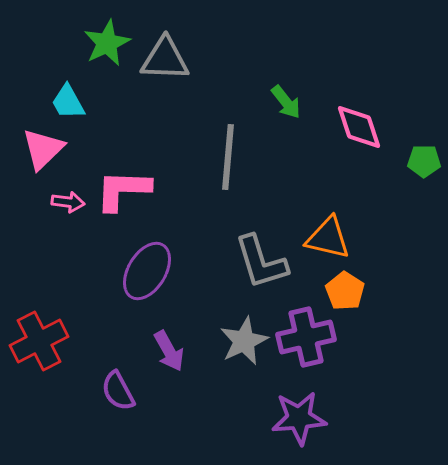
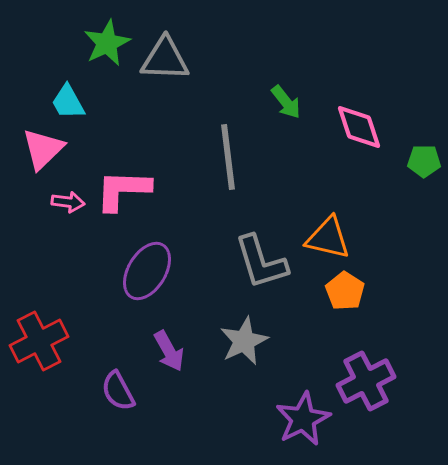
gray line: rotated 12 degrees counterclockwise
purple cross: moved 60 px right, 44 px down; rotated 14 degrees counterclockwise
purple star: moved 4 px right, 1 px down; rotated 22 degrees counterclockwise
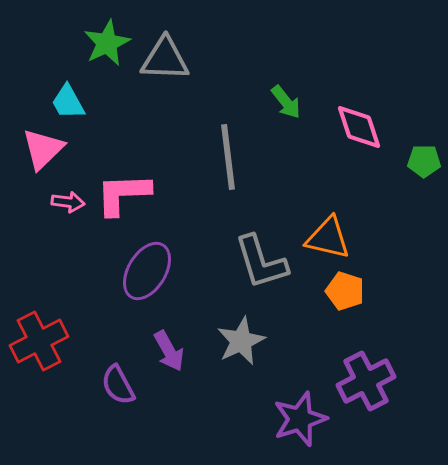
pink L-shape: moved 4 px down; rotated 4 degrees counterclockwise
orange pentagon: rotated 15 degrees counterclockwise
gray star: moved 3 px left
purple semicircle: moved 6 px up
purple star: moved 3 px left; rotated 8 degrees clockwise
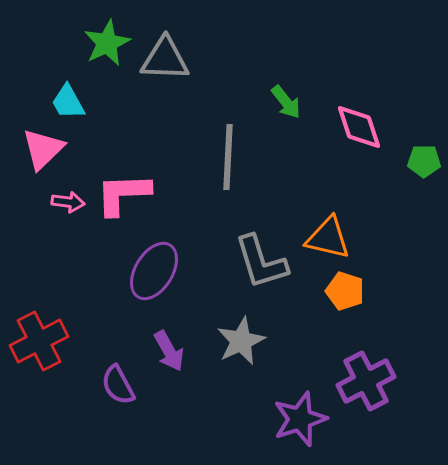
gray line: rotated 10 degrees clockwise
purple ellipse: moved 7 px right
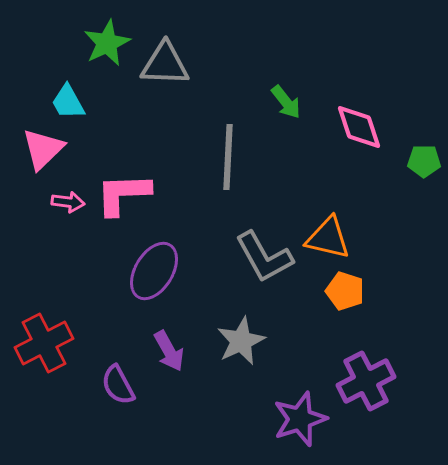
gray triangle: moved 5 px down
gray L-shape: moved 3 px right, 5 px up; rotated 12 degrees counterclockwise
red cross: moved 5 px right, 2 px down
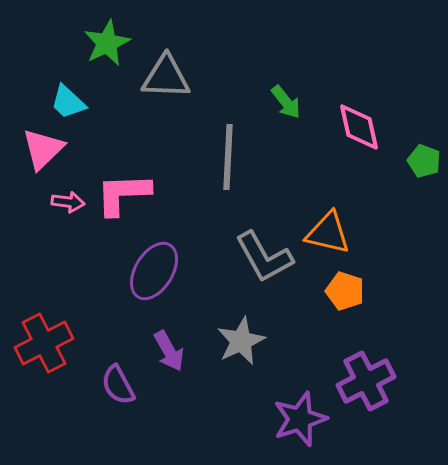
gray triangle: moved 1 px right, 13 px down
cyan trapezoid: rotated 18 degrees counterclockwise
pink diamond: rotated 6 degrees clockwise
green pentagon: rotated 20 degrees clockwise
orange triangle: moved 5 px up
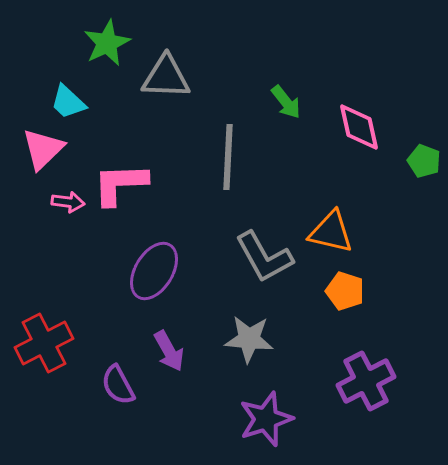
pink L-shape: moved 3 px left, 10 px up
orange triangle: moved 3 px right, 1 px up
gray star: moved 8 px right, 2 px up; rotated 30 degrees clockwise
purple star: moved 34 px left
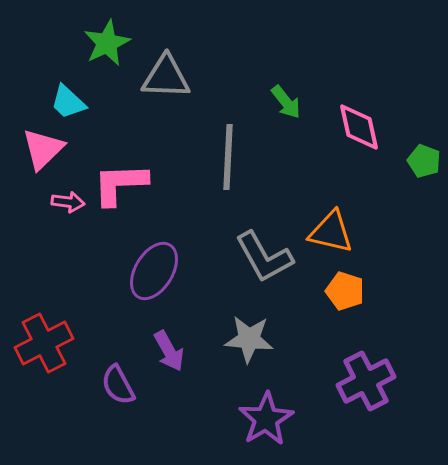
purple star: rotated 12 degrees counterclockwise
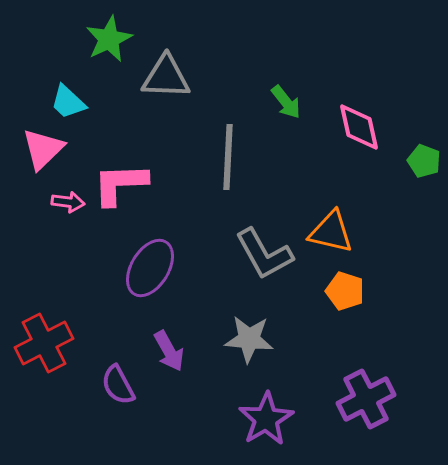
green star: moved 2 px right, 4 px up
gray L-shape: moved 3 px up
purple ellipse: moved 4 px left, 3 px up
purple cross: moved 18 px down
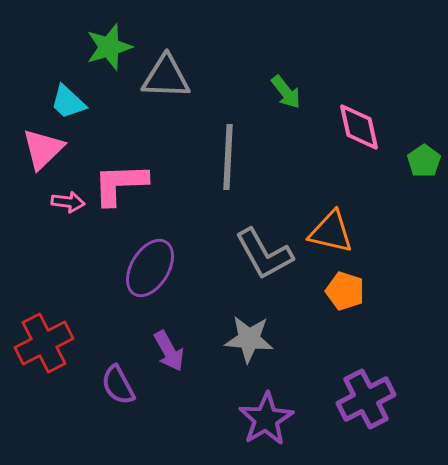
green star: moved 8 px down; rotated 9 degrees clockwise
green arrow: moved 10 px up
green pentagon: rotated 16 degrees clockwise
